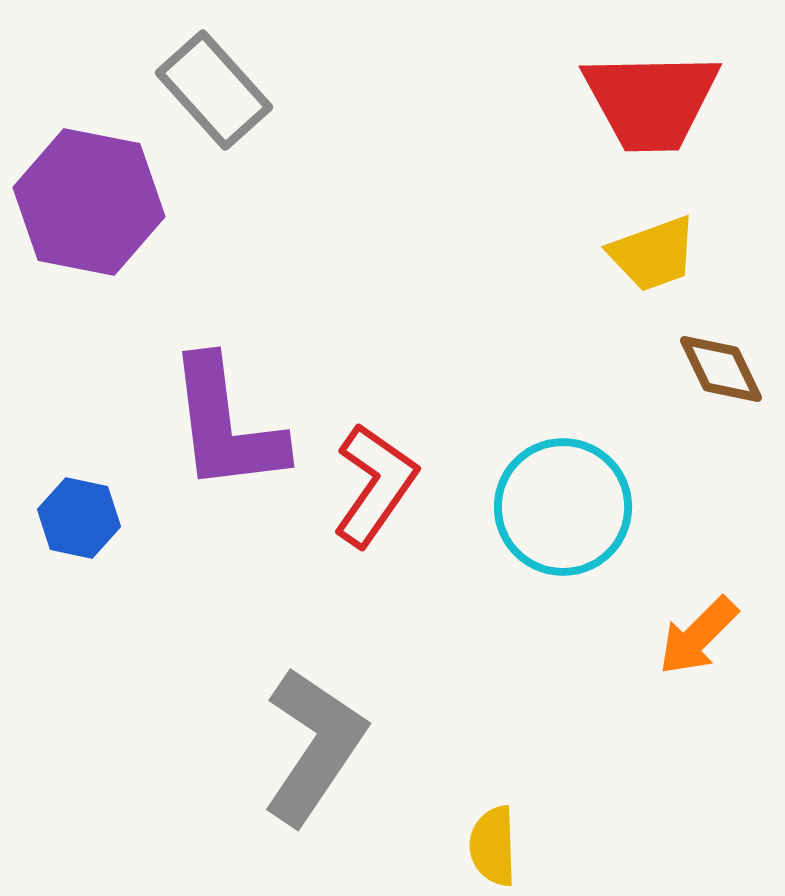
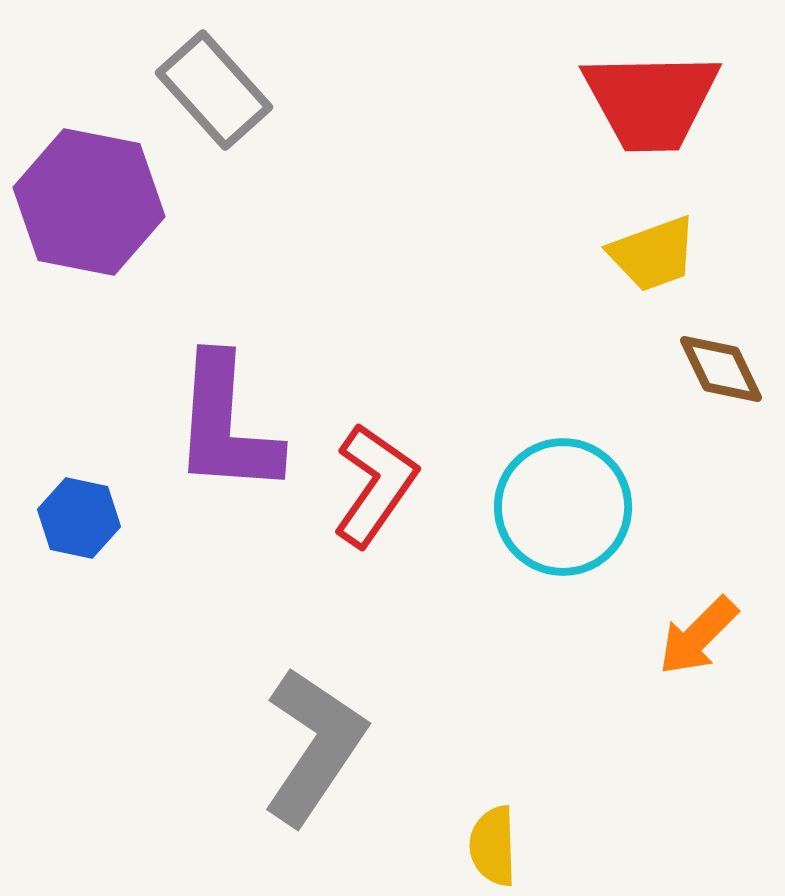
purple L-shape: rotated 11 degrees clockwise
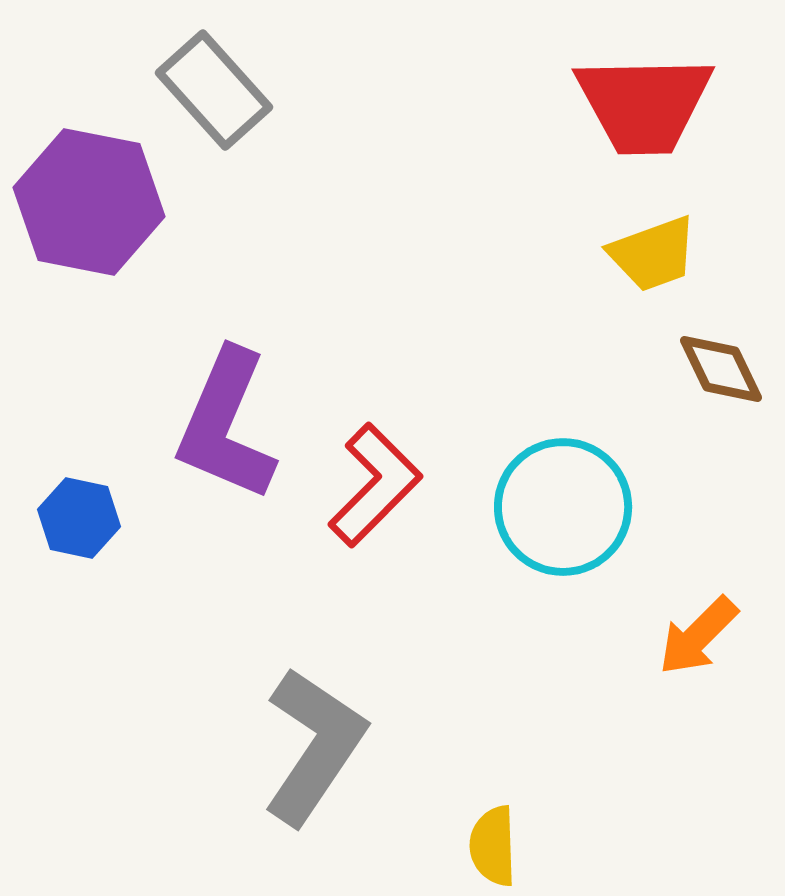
red trapezoid: moved 7 px left, 3 px down
purple L-shape: rotated 19 degrees clockwise
red L-shape: rotated 10 degrees clockwise
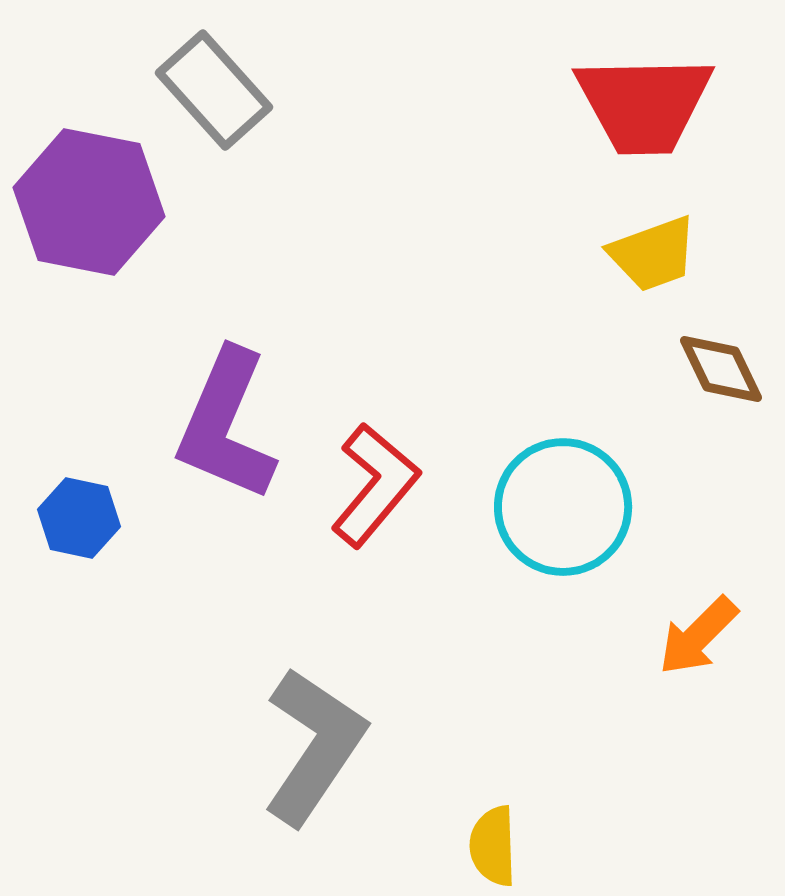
red L-shape: rotated 5 degrees counterclockwise
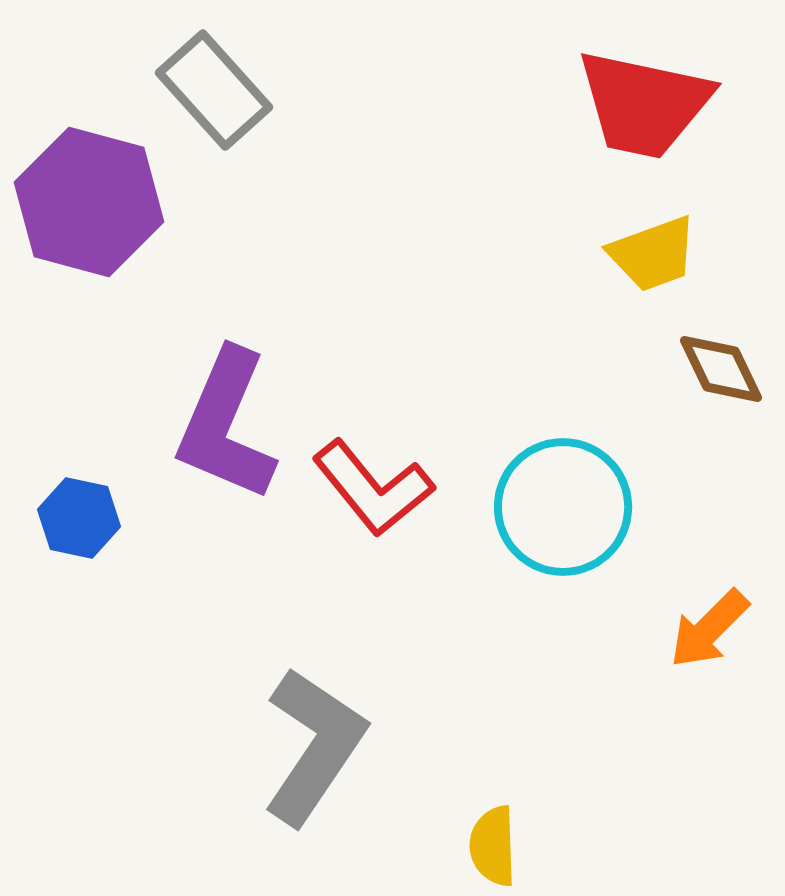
red trapezoid: rotated 13 degrees clockwise
purple hexagon: rotated 4 degrees clockwise
red L-shape: moved 2 px left, 3 px down; rotated 101 degrees clockwise
orange arrow: moved 11 px right, 7 px up
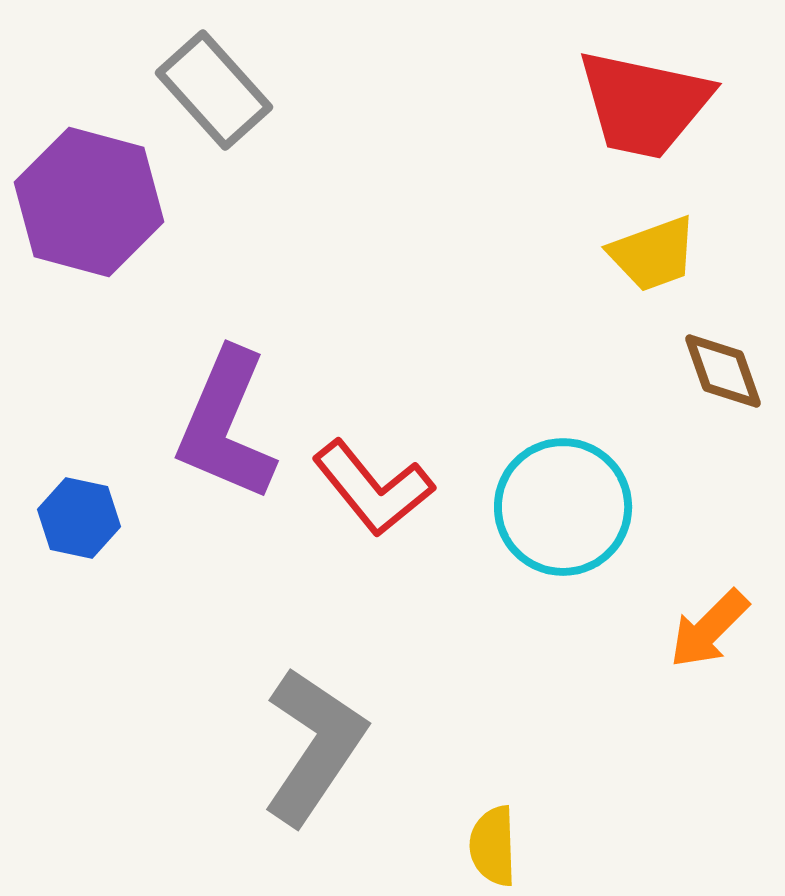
brown diamond: moved 2 px right, 2 px down; rotated 6 degrees clockwise
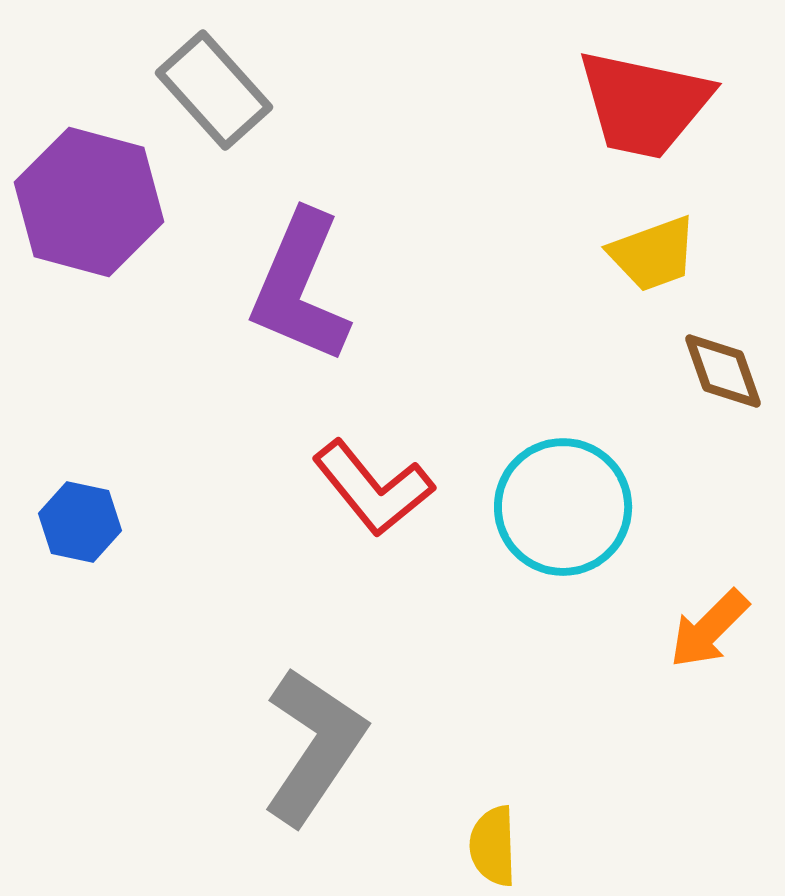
purple L-shape: moved 74 px right, 138 px up
blue hexagon: moved 1 px right, 4 px down
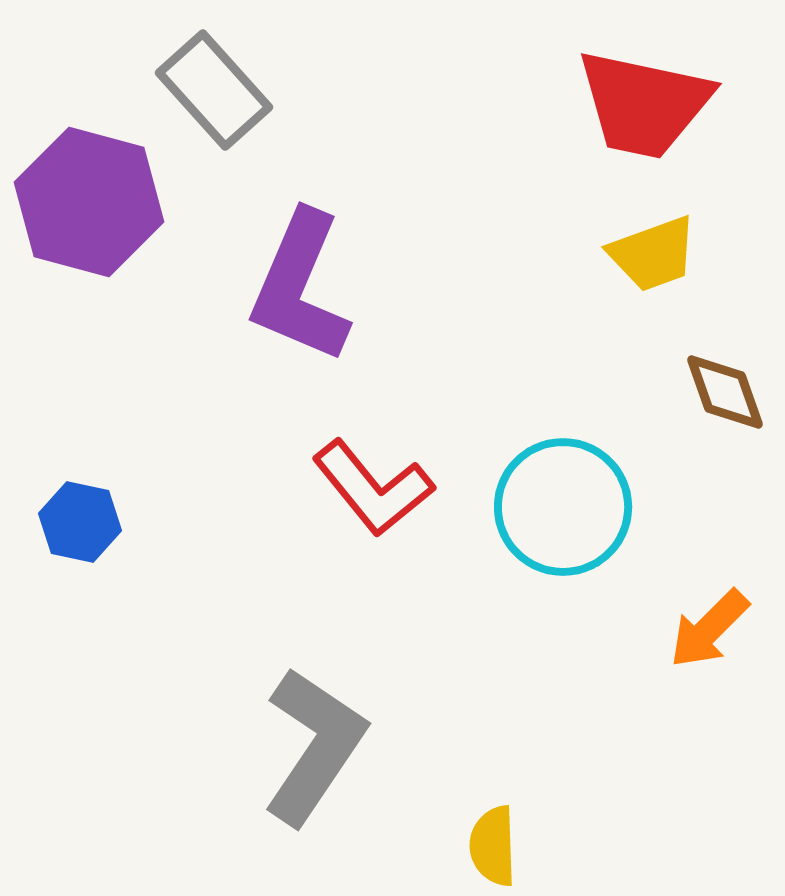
brown diamond: moved 2 px right, 21 px down
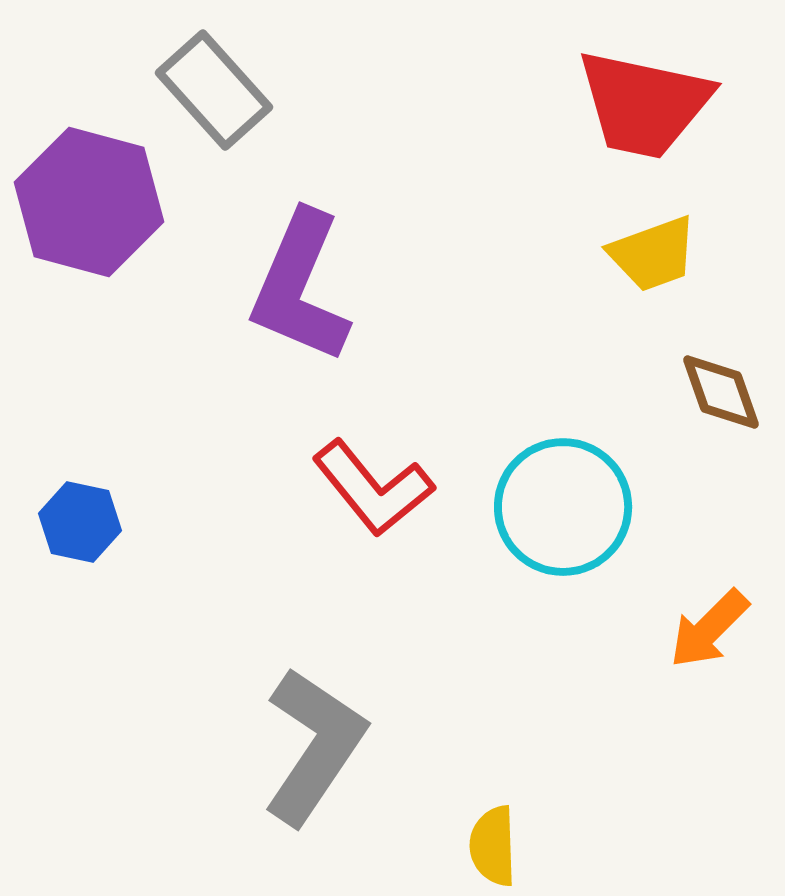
brown diamond: moved 4 px left
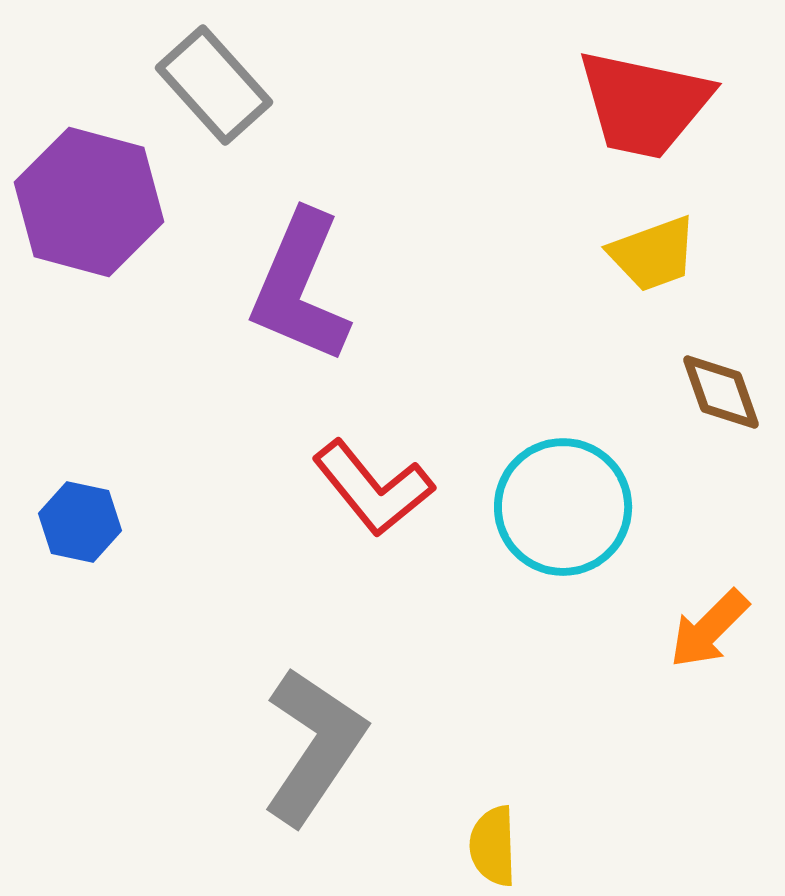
gray rectangle: moved 5 px up
